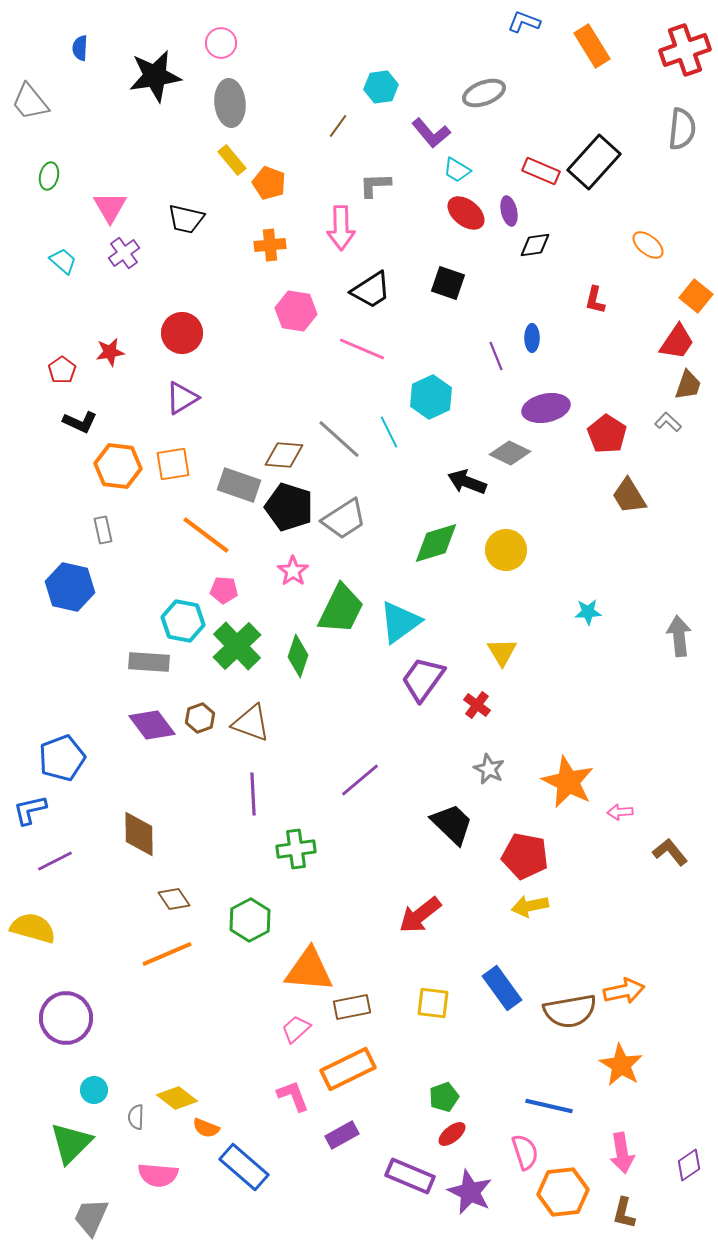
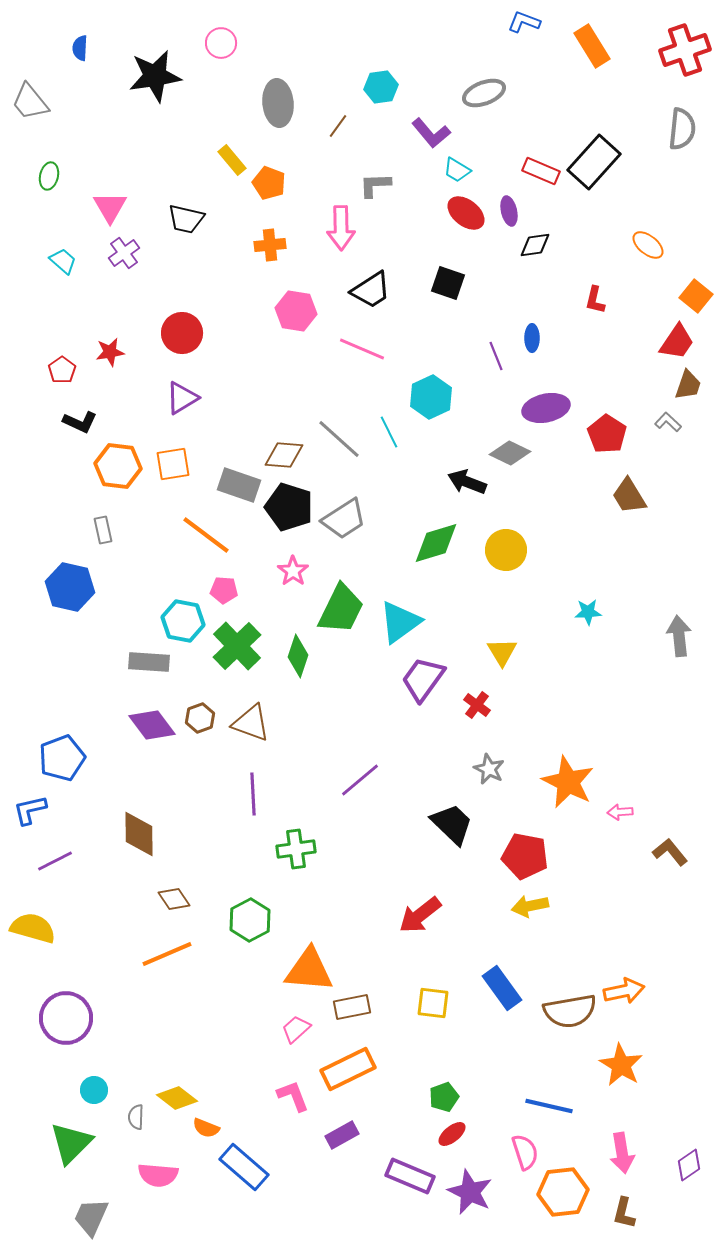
gray ellipse at (230, 103): moved 48 px right
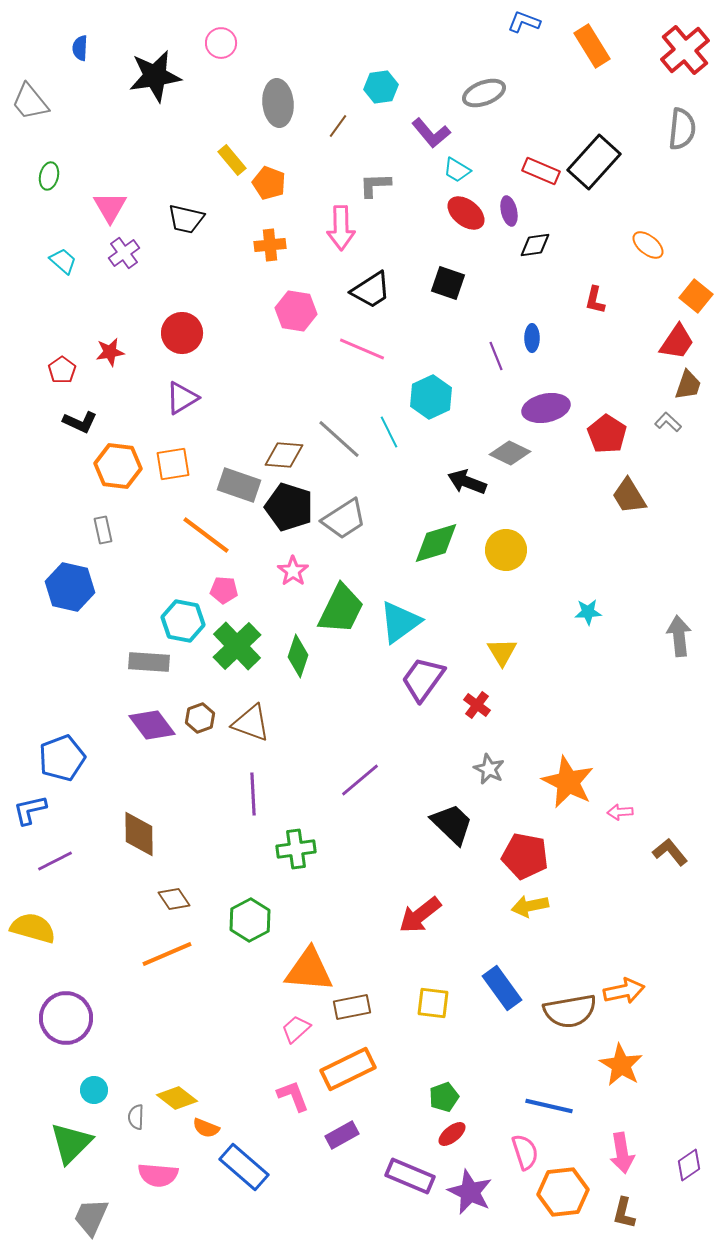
red cross at (685, 50): rotated 21 degrees counterclockwise
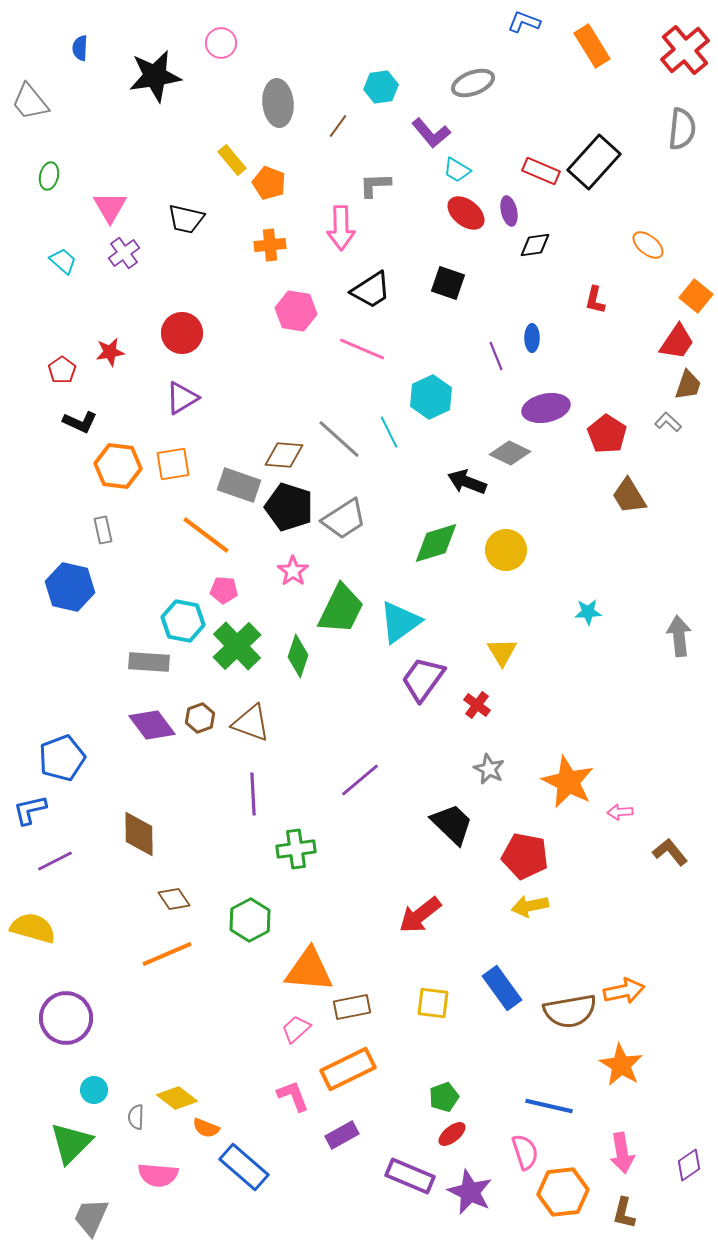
gray ellipse at (484, 93): moved 11 px left, 10 px up
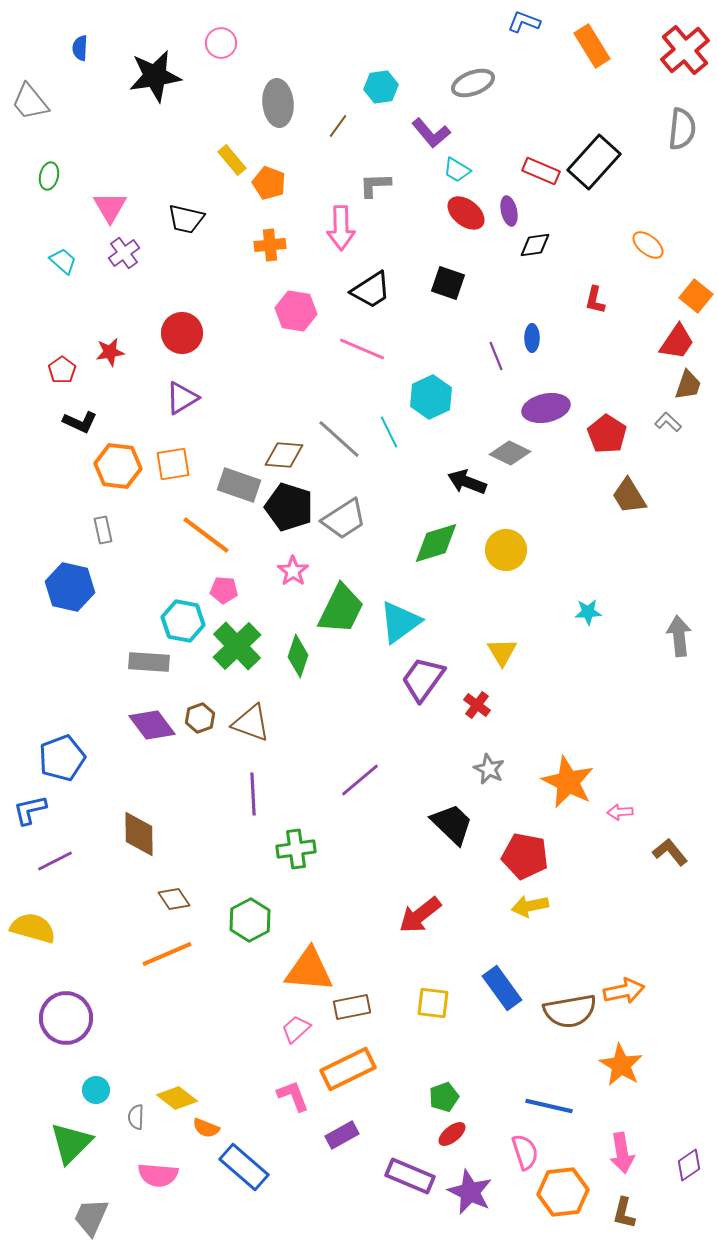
cyan circle at (94, 1090): moved 2 px right
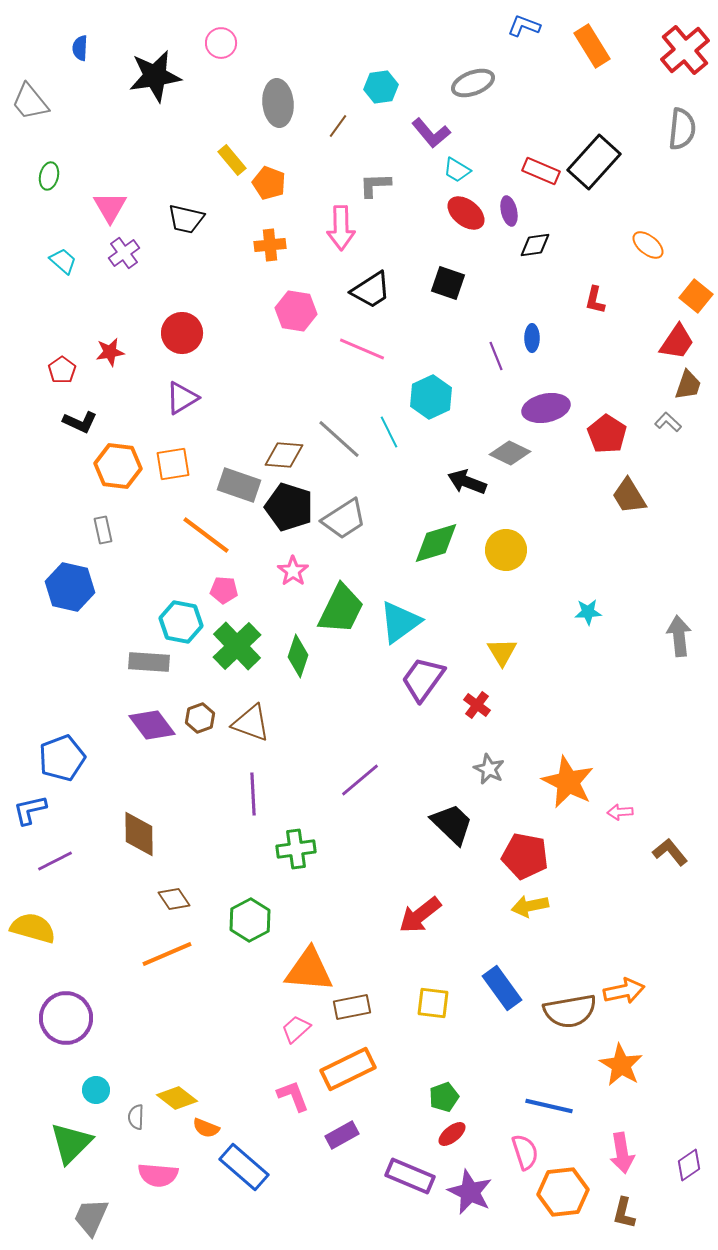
blue L-shape at (524, 22): moved 4 px down
cyan hexagon at (183, 621): moved 2 px left, 1 px down
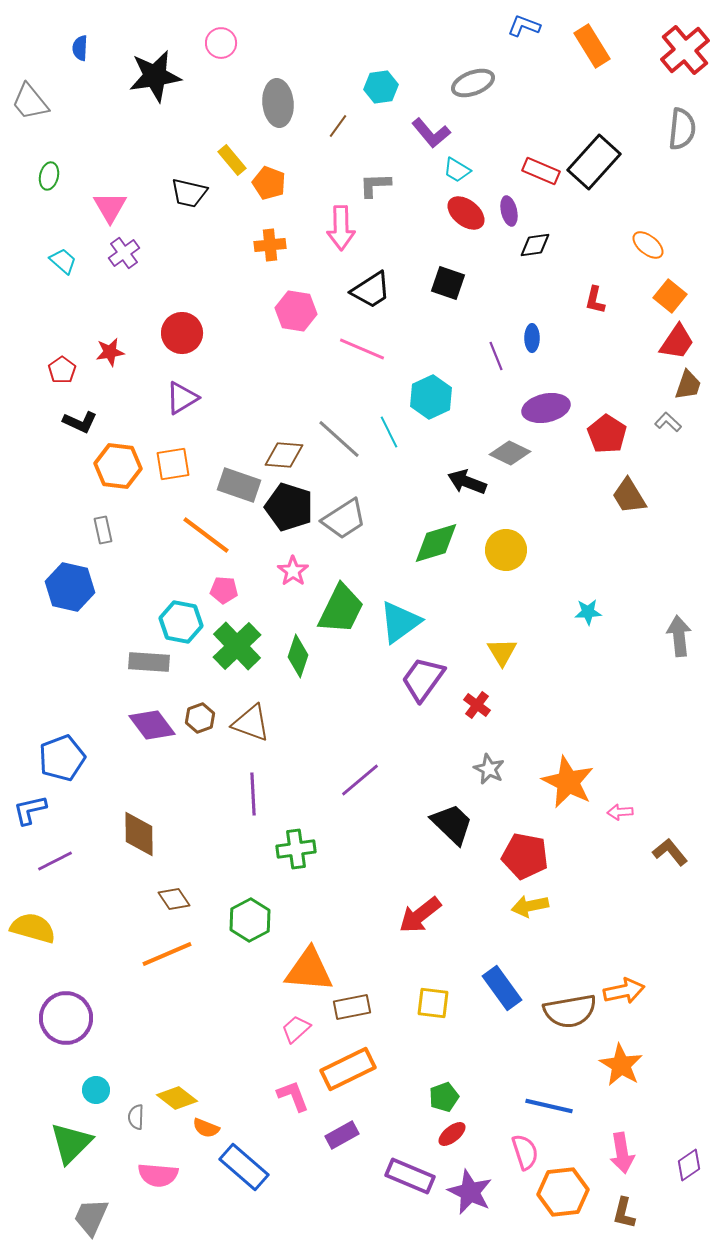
black trapezoid at (186, 219): moved 3 px right, 26 px up
orange square at (696, 296): moved 26 px left
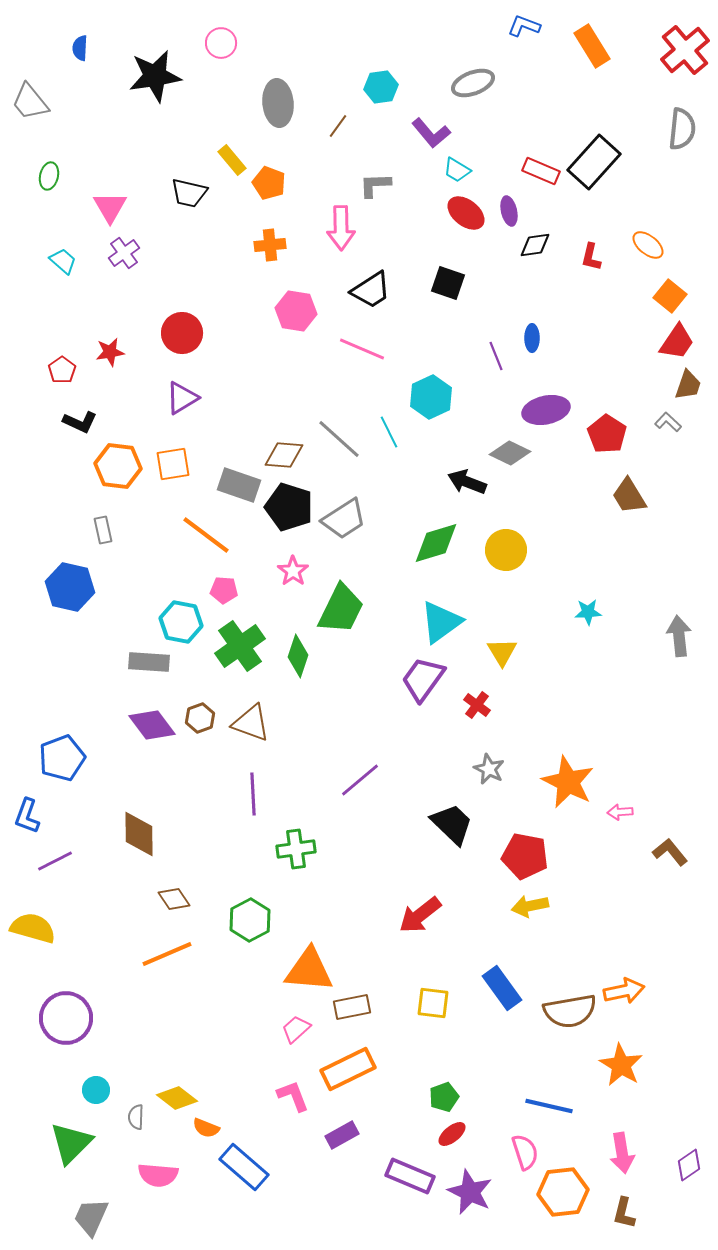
red L-shape at (595, 300): moved 4 px left, 43 px up
purple ellipse at (546, 408): moved 2 px down
cyan triangle at (400, 622): moved 41 px right
green cross at (237, 646): moved 3 px right; rotated 9 degrees clockwise
blue L-shape at (30, 810): moved 3 px left, 6 px down; rotated 57 degrees counterclockwise
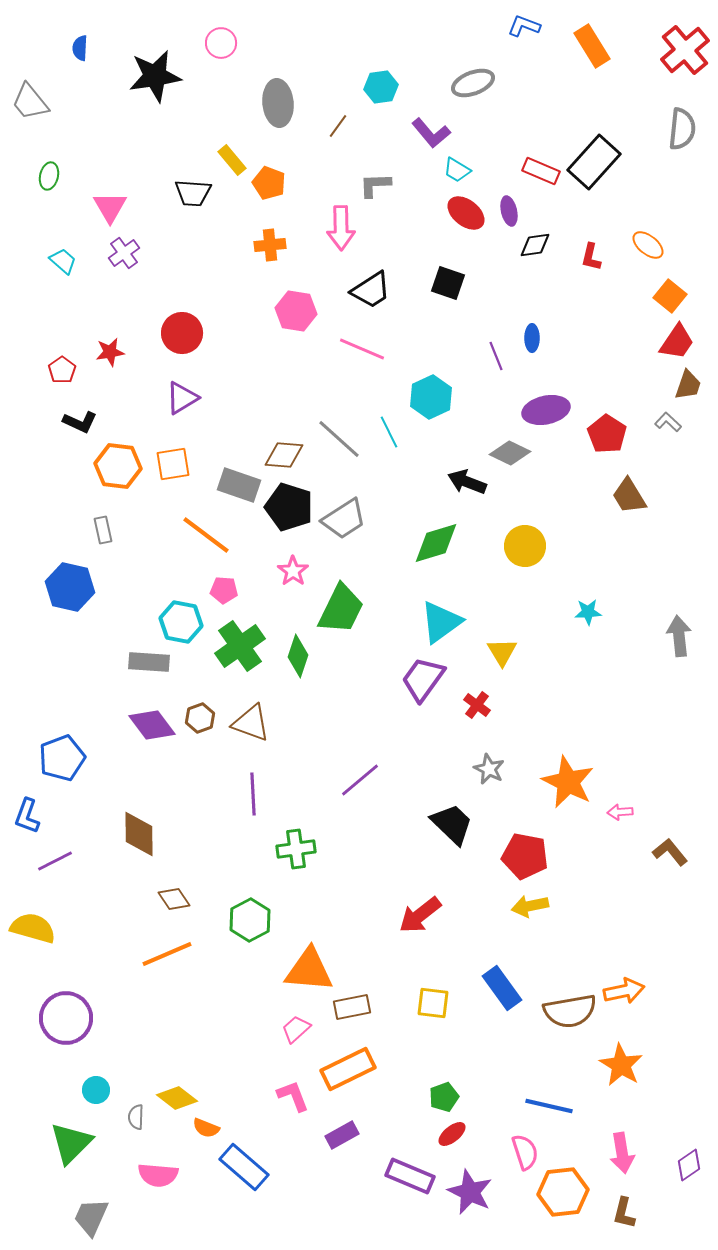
black trapezoid at (189, 193): moved 4 px right; rotated 9 degrees counterclockwise
yellow circle at (506, 550): moved 19 px right, 4 px up
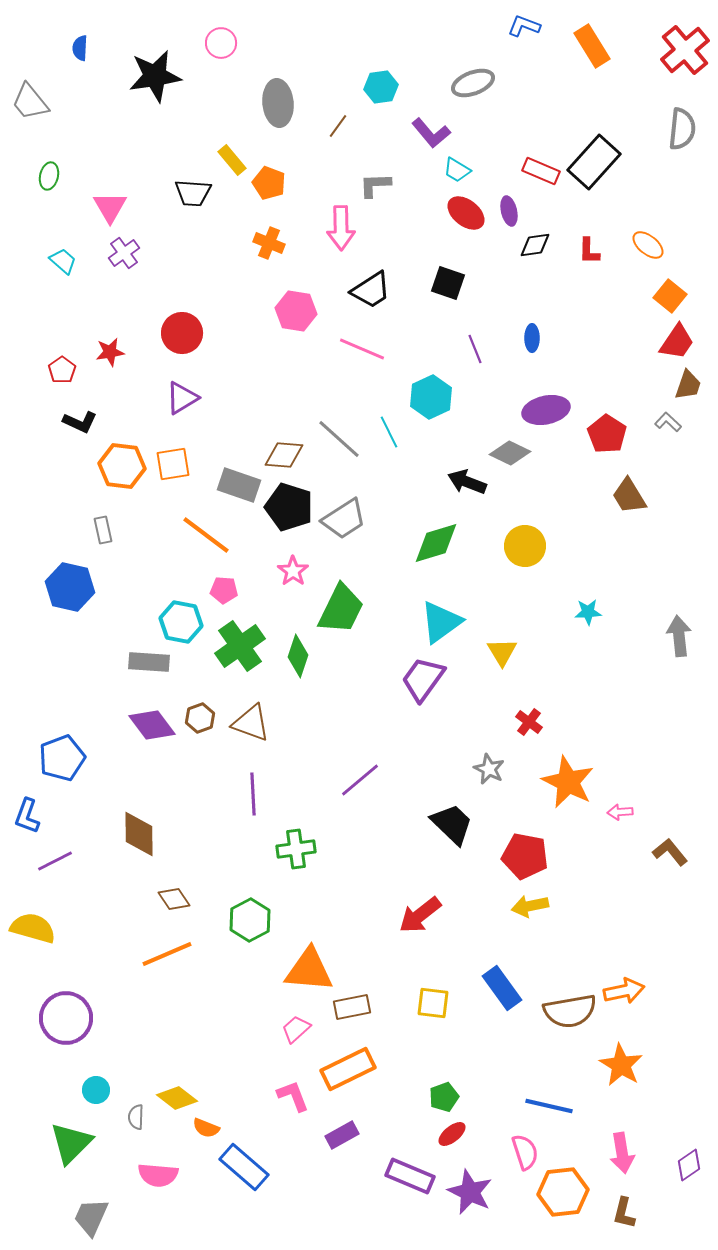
orange cross at (270, 245): moved 1 px left, 2 px up; rotated 28 degrees clockwise
red L-shape at (591, 257): moved 2 px left, 6 px up; rotated 12 degrees counterclockwise
purple line at (496, 356): moved 21 px left, 7 px up
orange hexagon at (118, 466): moved 4 px right
red cross at (477, 705): moved 52 px right, 17 px down
